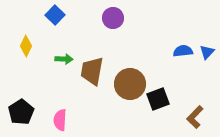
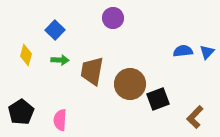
blue square: moved 15 px down
yellow diamond: moved 9 px down; rotated 10 degrees counterclockwise
green arrow: moved 4 px left, 1 px down
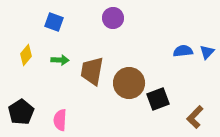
blue square: moved 1 px left, 8 px up; rotated 24 degrees counterclockwise
yellow diamond: rotated 25 degrees clockwise
brown circle: moved 1 px left, 1 px up
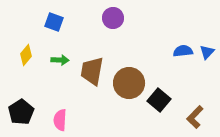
black square: moved 1 px right, 1 px down; rotated 30 degrees counterclockwise
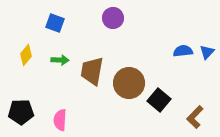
blue square: moved 1 px right, 1 px down
black pentagon: rotated 30 degrees clockwise
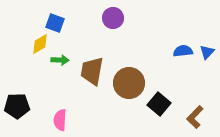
yellow diamond: moved 14 px right, 11 px up; rotated 20 degrees clockwise
black square: moved 4 px down
black pentagon: moved 4 px left, 6 px up
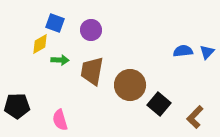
purple circle: moved 22 px left, 12 px down
brown circle: moved 1 px right, 2 px down
pink semicircle: rotated 20 degrees counterclockwise
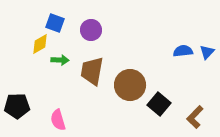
pink semicircle: moved 2 px left
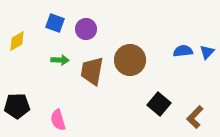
purple circle: moved 5 px left, 1 px up
yellow diamond: moved 23 px left, 3 px up
brown circle: moved 25 px up
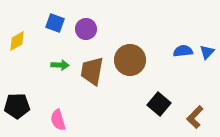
green arrow: moved 5 px down
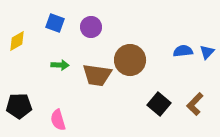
purple circle: moved 5 px right, 2 px up
brown trapezoid: moved 5 px right, 4 px down; rotated 92 degrees counterclockwise
black pentagon: moved 2 px right
brown L-shape: moved 13 px up
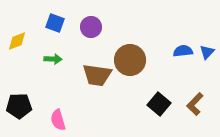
yellow diamond: rotated 10 degrees clockwise
green arrow: moved 7 px left, 6 px up
